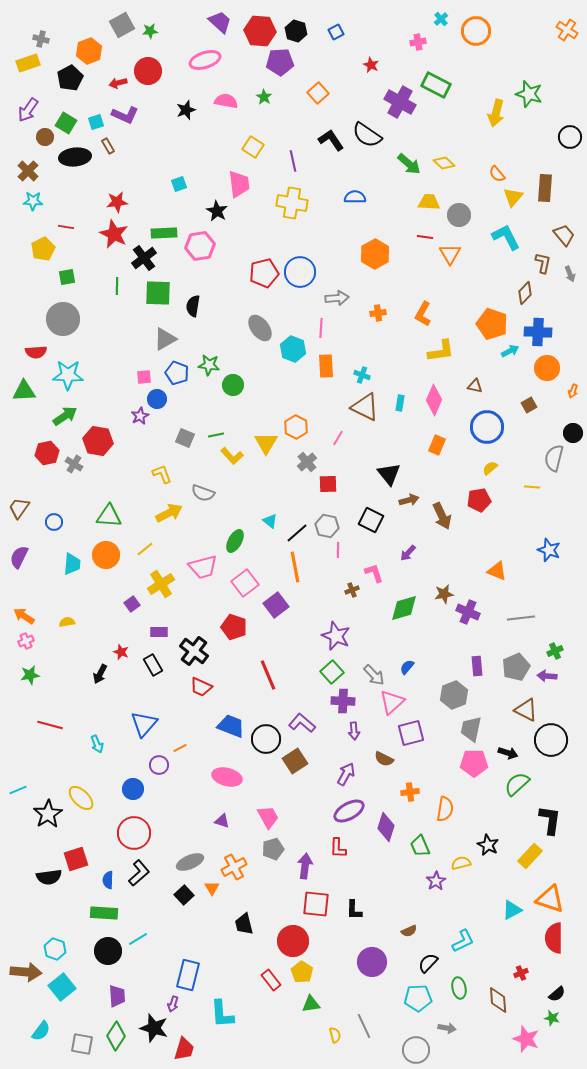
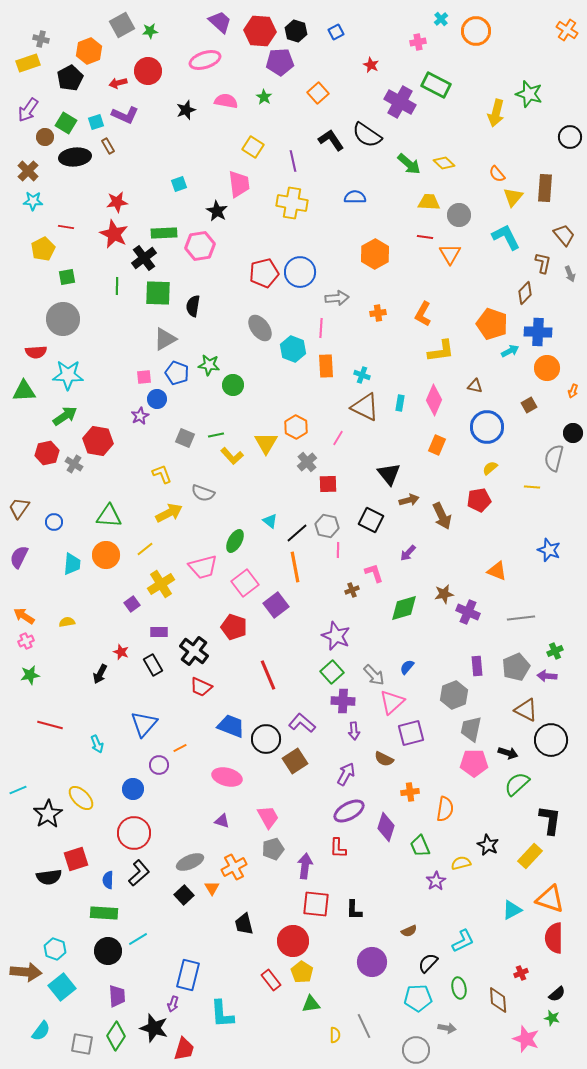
yellow semicircle at (335, 1035): rotated 14 degrees clockwise
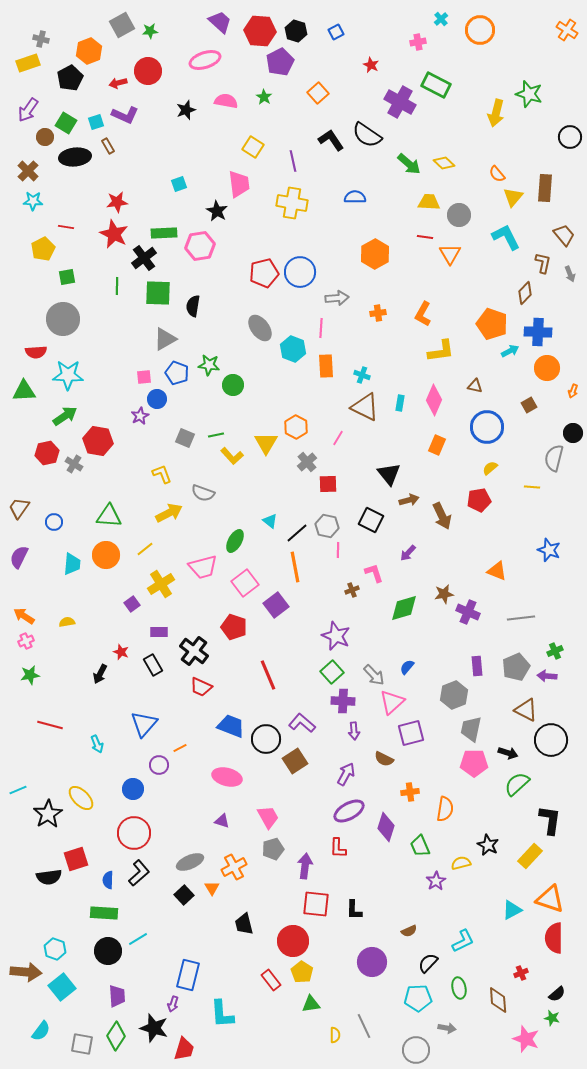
orange circle at (476, 31): moved 4 px right, 1 px up
purple pentagon at (280, 62): rotated 24 degrees counterclockwise
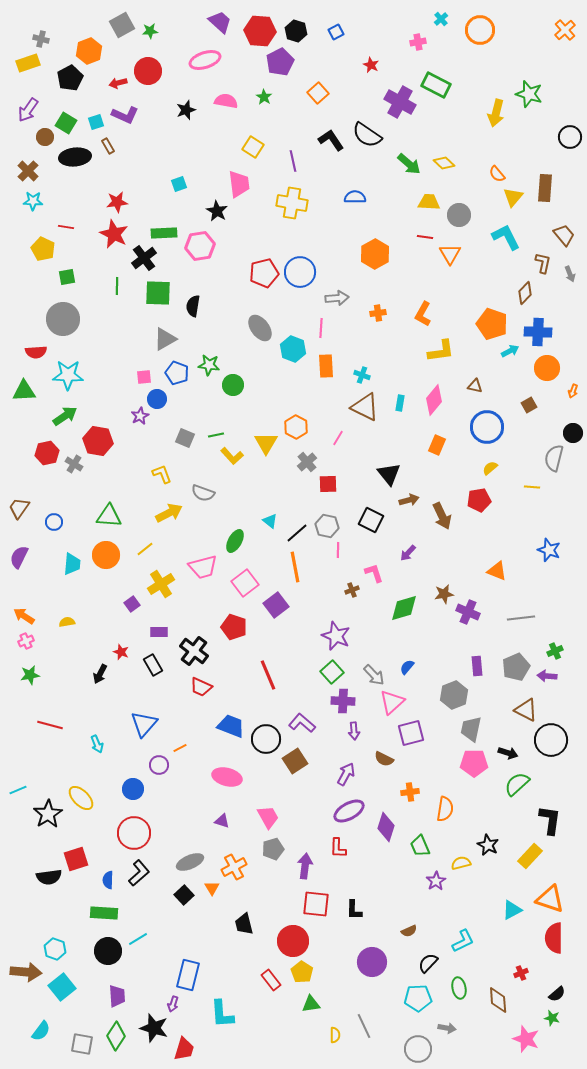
orange cross at (567, 30): moved 2 px left; rotated 15 degrees clockwise
yellow pentagon at (43, 249): rotated 20 degrees counterclockwise
pink diamond at (434, 400): rotated 16 degrees clockwise
gray circle at (416, 1050): moved 2 px right, 1 px up
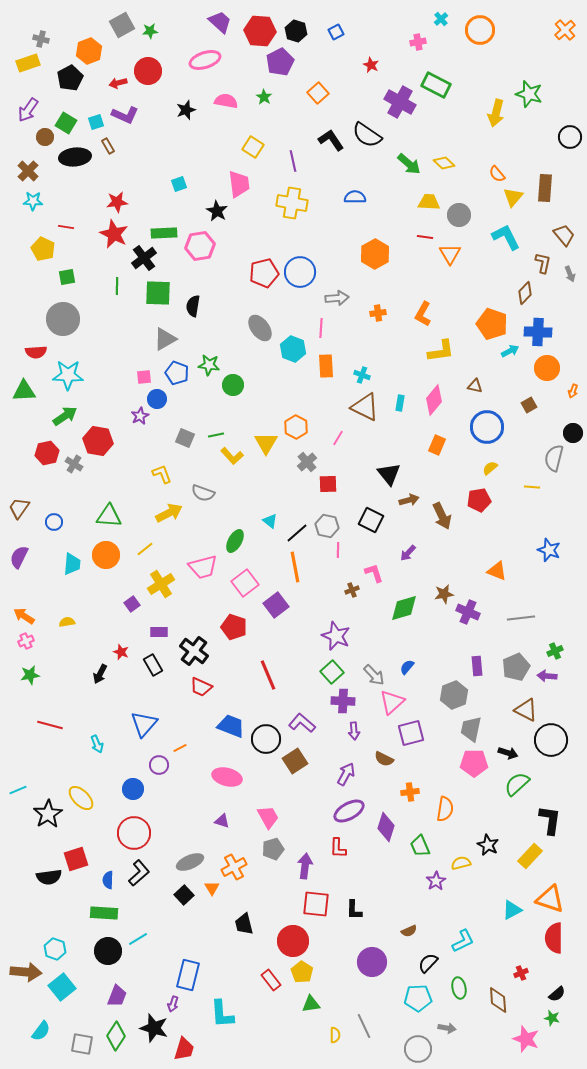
purple trapezoid at (117, 996): rotated 25 degrees clockwise
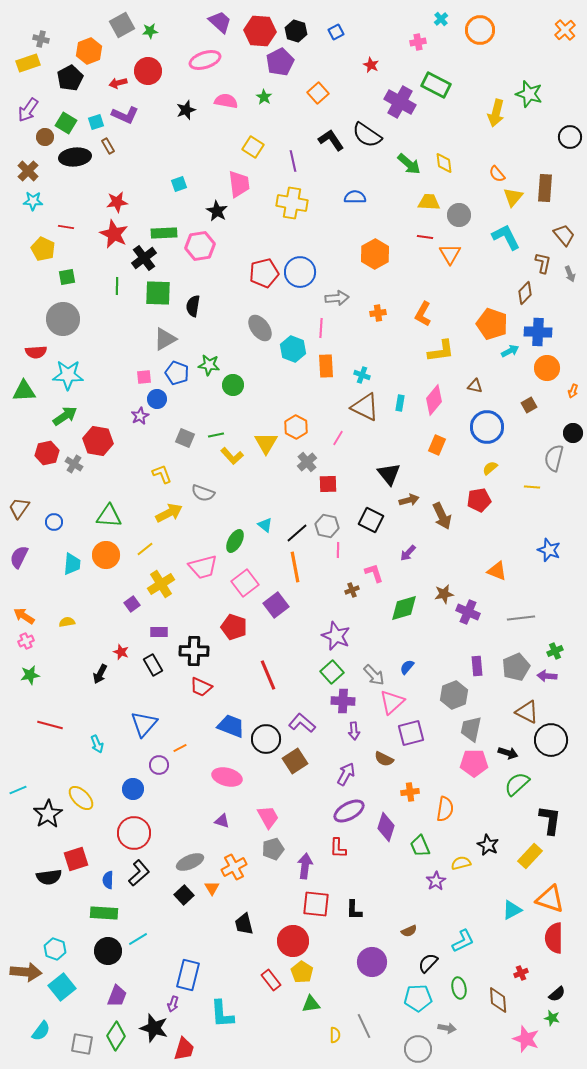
yellow diamond at (444, 163): rotated 40 degrees clockwise
cyan triangle at (270, 521): moved 5 px left, 4 px down
black cross at (194, 651): rotated 36 degrees counterclockwise
brown triangle at (526, 710): moved 1 px right, 2 px down
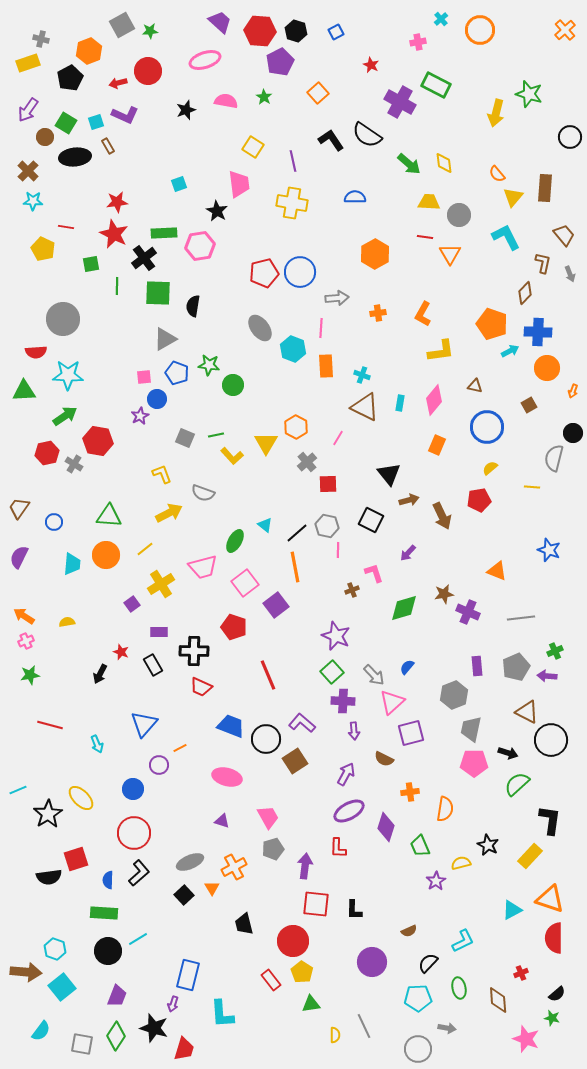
green square at (67, 277): moved 24 px right, 13 px up
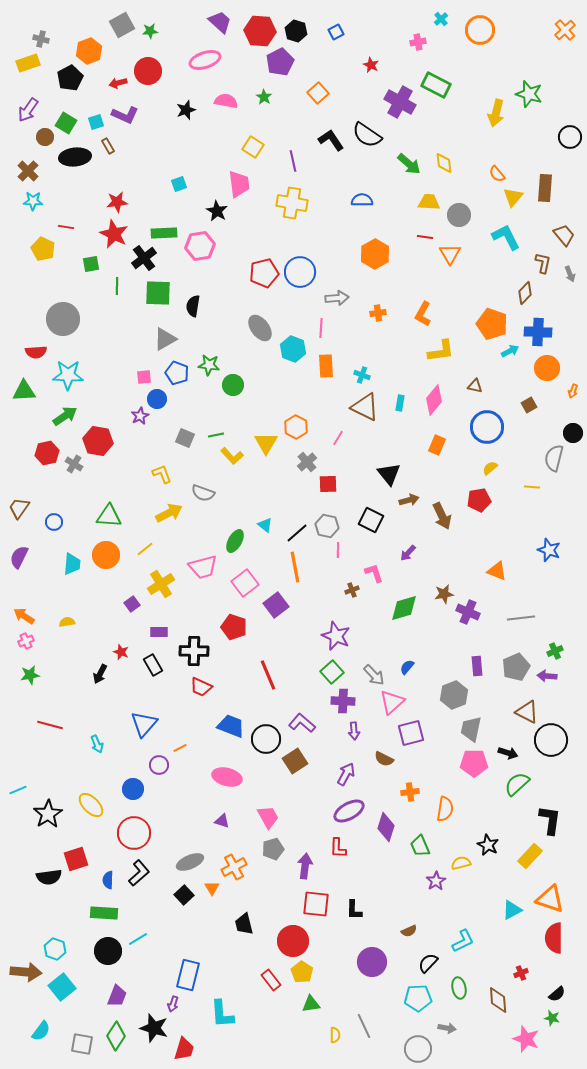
blue semicircle at (355, 197): moved 7 px right, 3 px down
yellow ellipse at (81, 798): moved 10 px right, 7 px down
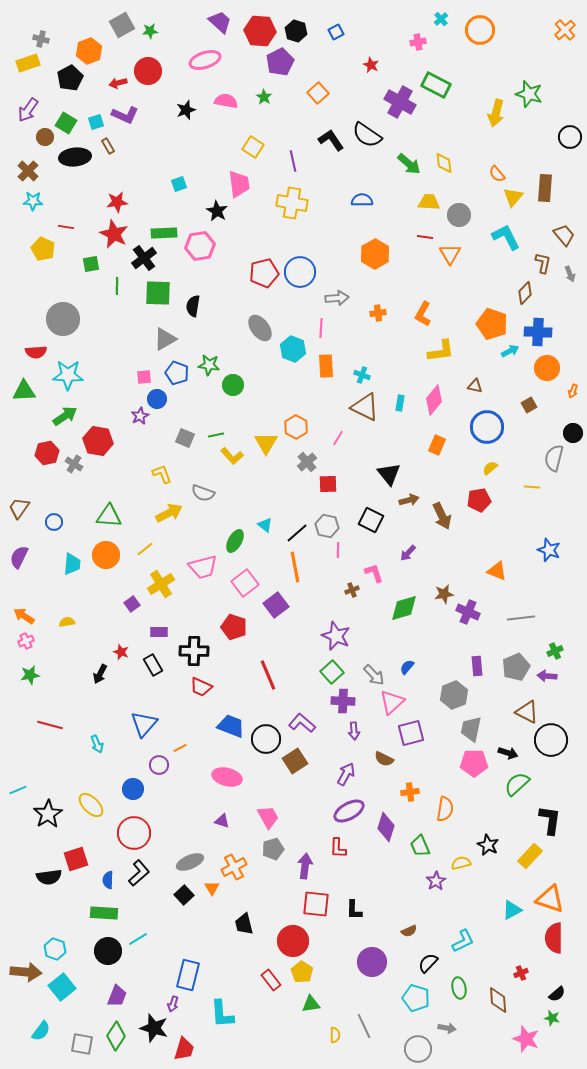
cyan pentagon at (418, 998): moved 2 px left; rotated 20 degrees clockwise
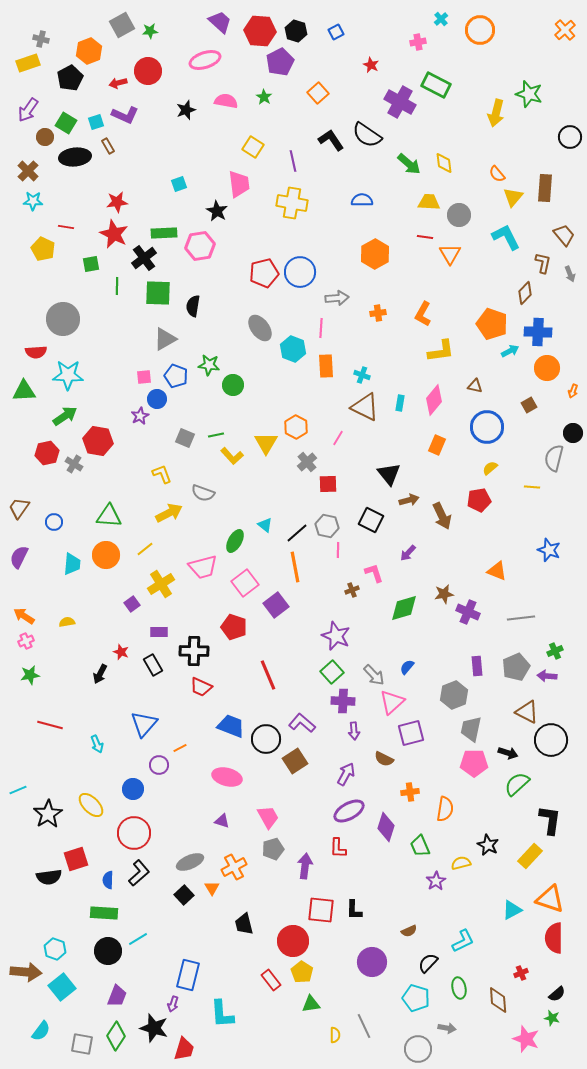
blue pentagon at (177, 373): moved 1 px left, 3 px down
red square at (316, 904): moved 5 px right, 6 px down
